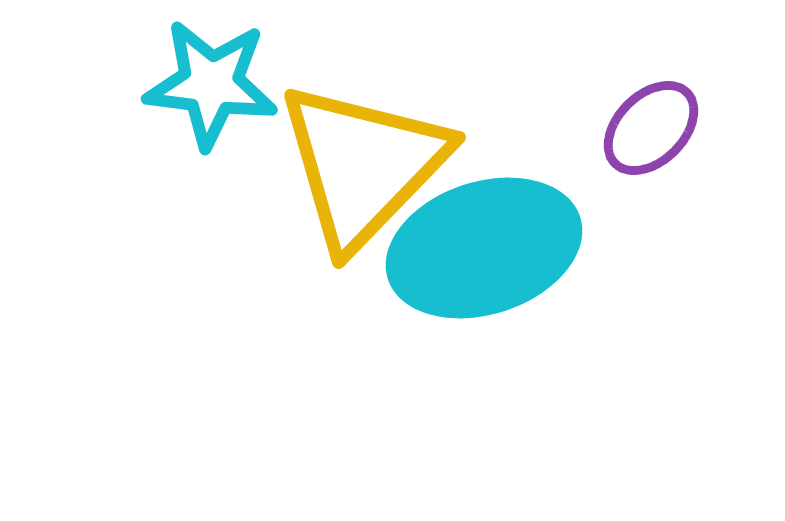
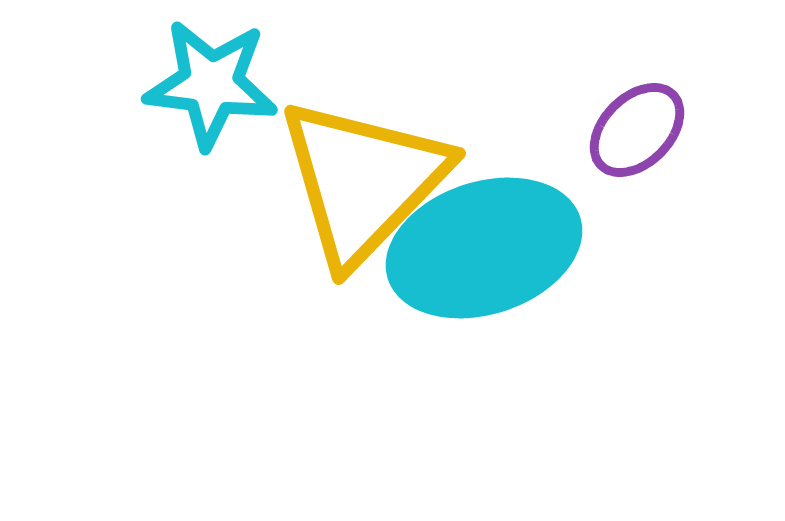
purple ellipse: moved 14 px left, 2 px down
yellow triangle: moved 16 px down
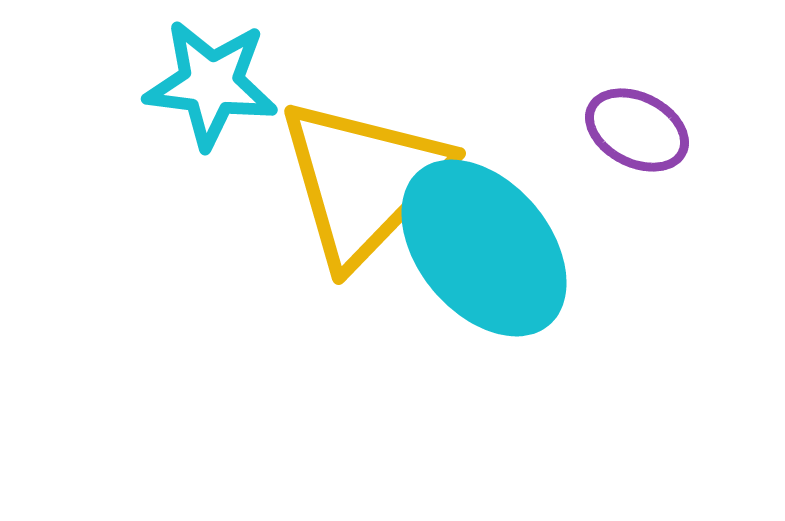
purple ellipse: rotated 72 degrees clockwise
cyan ellipse: rotated 68 degrees clockwise
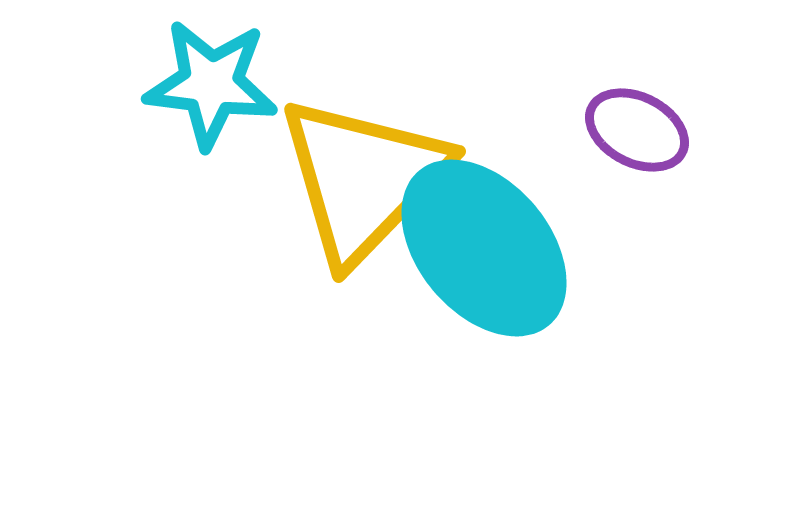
yellow triangle: moved 2 px up
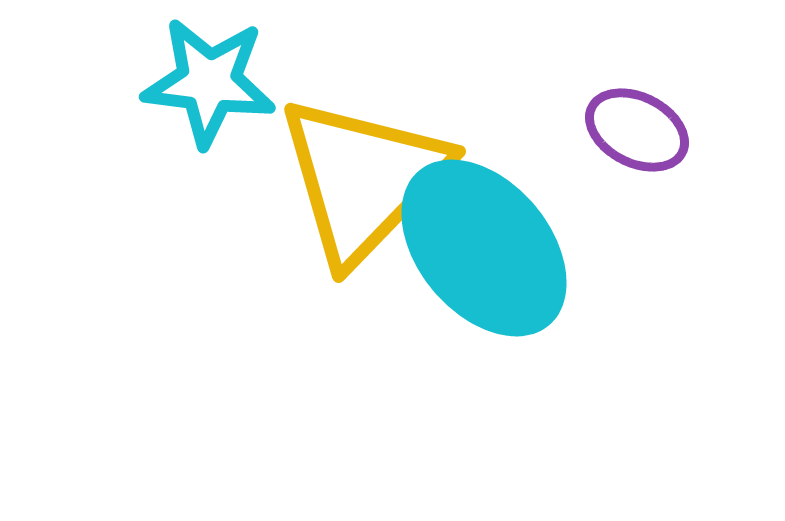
cyan star: moved 2 px left, 2 px up
